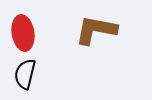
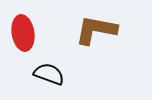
black semicircle: moved 24 px right; rotated 96 degrees clockwise
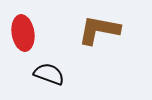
brown L-shape: moved 3 px right
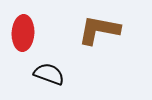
red ellipse: rotated 12 degrees clockwise
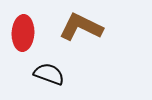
brown L-shape: moved 18 px left, 3 px up; rotated 15 degrees clockwise
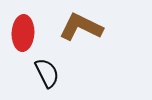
black semicircle: moved 2 px left, 1 px up; rotated 44 degrees clockwise
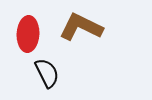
red ellipse: moved 5 px right, 1 px down
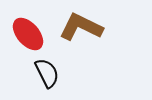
red ellipse: rotated 44 degrees counterclockwise
